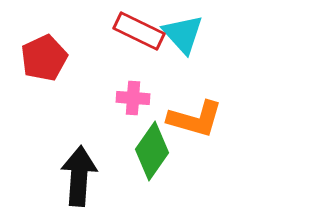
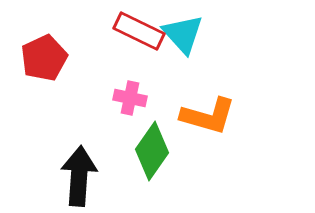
pink cross: moved 3 px left; rotated 8 degrees clockwise
orange L-shape: moved 13 px right, 3 px up
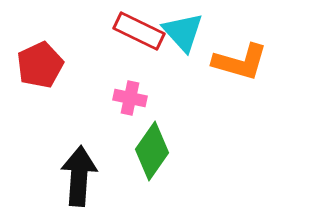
cyan triangle: moved 2 px up
red pentagon: moved 4 px left, 7 px down
orange L-shape: moved 32 px right, 54 px up
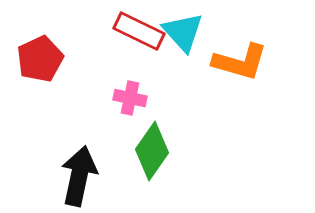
red pentagon: moved 6 px up
black arrow: rotated 8 degrees clockwise
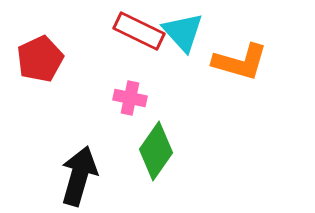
green diamond: moved 4 px right
black arrow: rotated 4 degrees clockwise
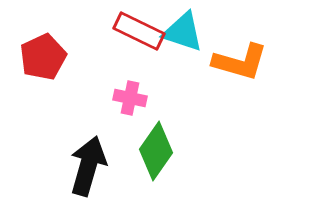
cyan triangle: rotated 30 degrees counterclockwise
red pentagon: moved 3 px right, 2 px up
black arrow: moved 9 px right, 10 px up
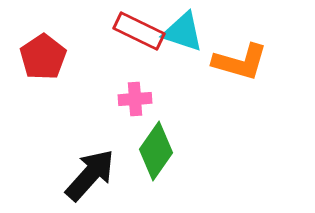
red pentagon: rotated 9 degrees counterclockwise
pink cross: moved 5 px right, 1 px down; rotated 16 degrees counterclockwise
black arrow: moved 2 px right, 9 px down; rotated 26 degrees clockwise
